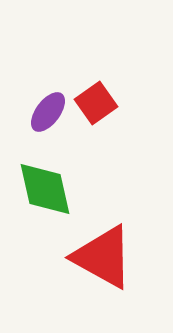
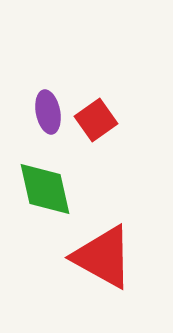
red square: moved 17 px down
purple ellipse: rotated 48 degrees counterclockwise
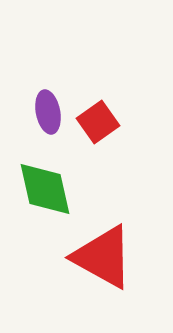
red square: moved 2 px right, 2 px down
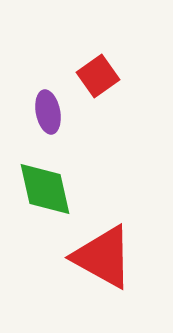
red square: moved 46 px up
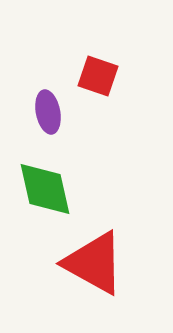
red square: rotated 36 degrees counterclockwise
red triangle: moved 9 px left, 6 px down
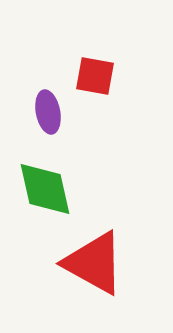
red square: moved 3 px left; rotated 9 degrees counterclockwise
